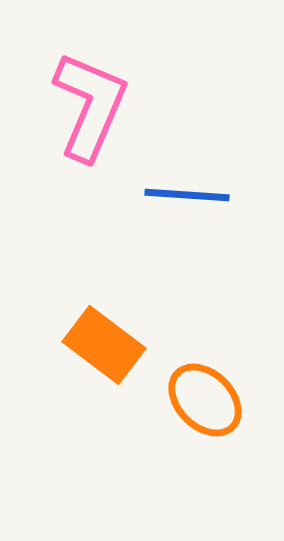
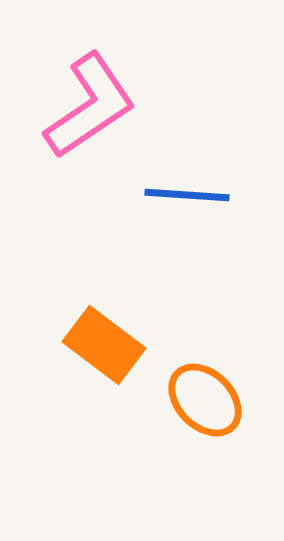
pink L-shape: rotated 33 degrees clockwise
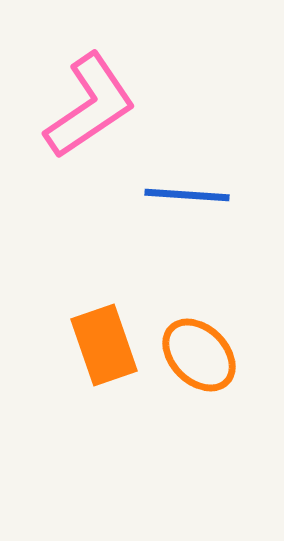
orange rectangle: rotated 34 degrees clockwise
orange ellipse: moved 6 px left, 45 px up
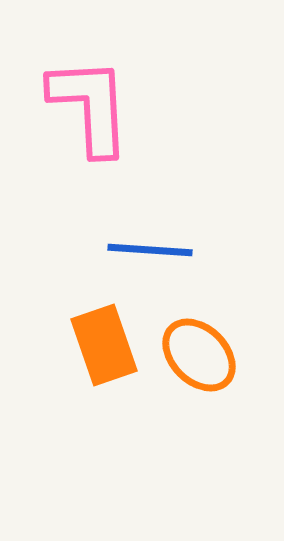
pink L-shape: rotated 59 degrees counterclockwise
blue line: moved 37 px left, 55 px down
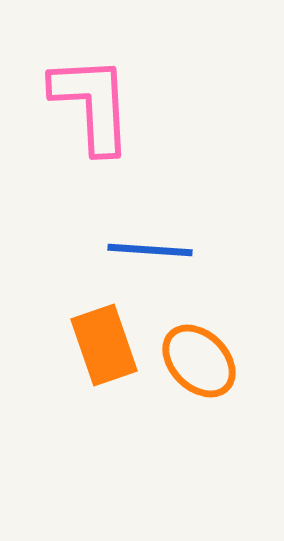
pink L-shape: moved 2 px right, 2 px up
orange ellipse: moved 6 px down
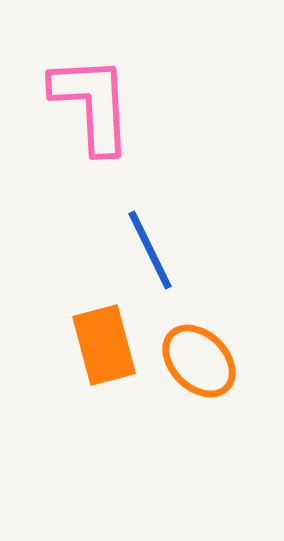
blue line: rotated 60 degrees clockwise
orange rectangle: rotated 4 degrees clockwise
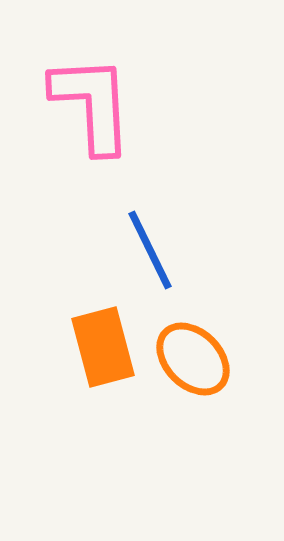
orange rectangle: moved 1 px left, 2 px down
orange ellipse: moved 6 px left, 2 px up
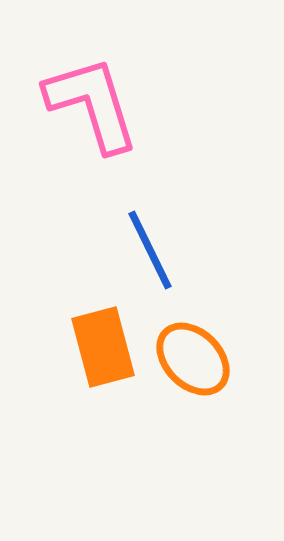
pink L-shape: rotated 14 degrees counterclockwise
